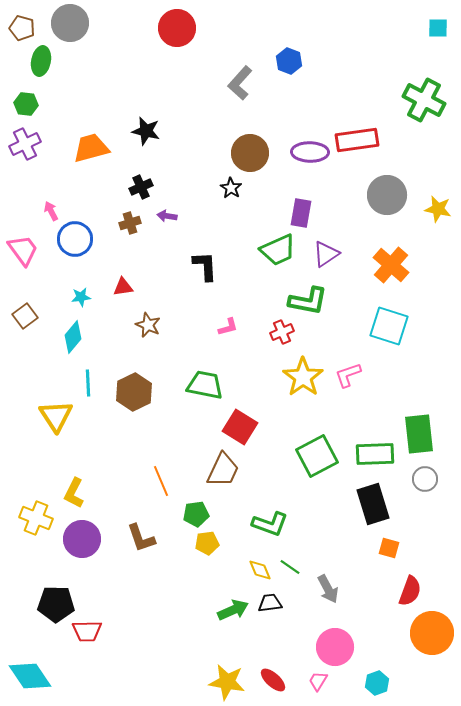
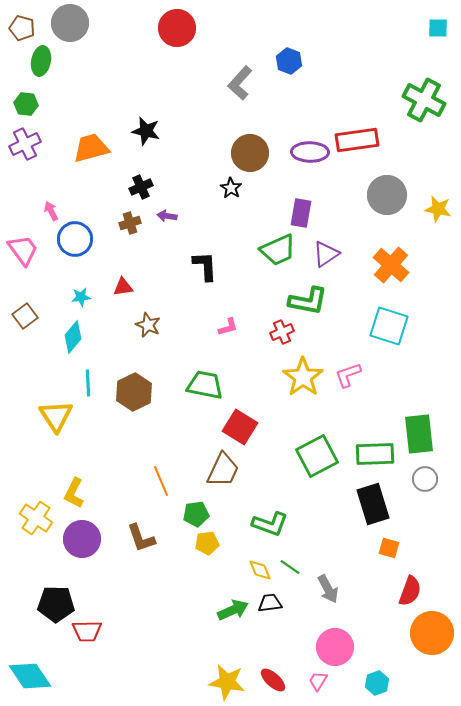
yellow cross at (36, 518): rotated 12 degrees clockwise
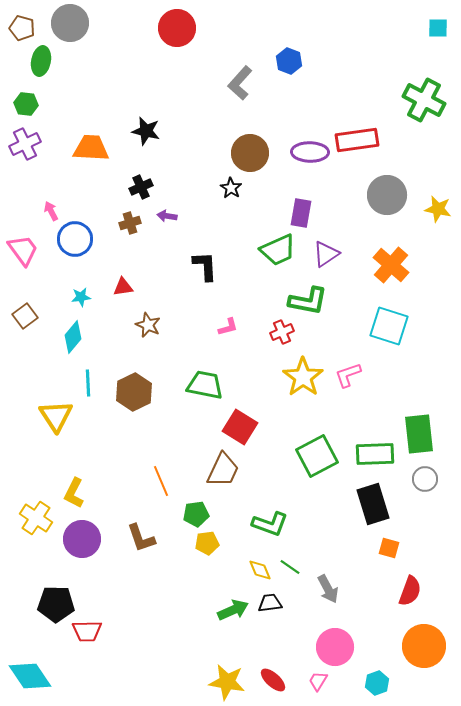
orange trapezoid at (91, 148): rotated 18 degrees clockwise
orange circle at (432, 633): moved 8 px left, 13 px down
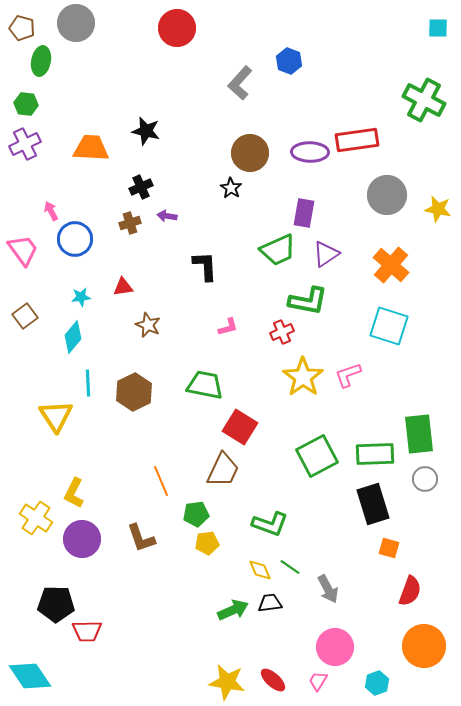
gray circle at (70, 23): moved 6 px right
purple rectangle at (301, 213): moved 3 px right
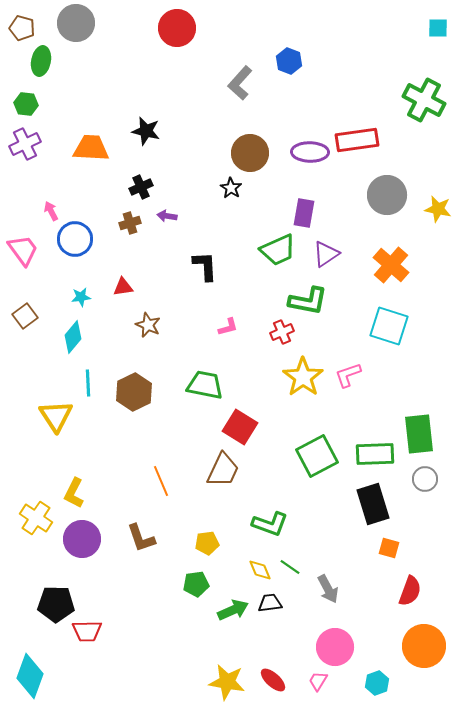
green pentagon at (196, 514): moved 70 px down
cyan diamond at (30, 676): rotated 54 degrees clockwise
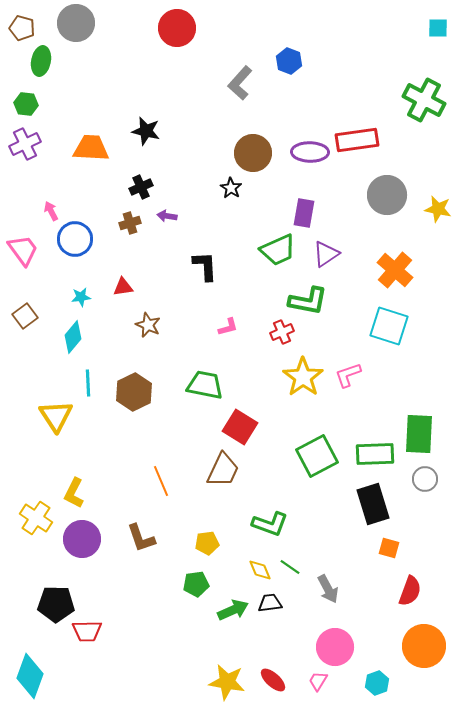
brown circle at (250, 153): moved 3 px right
orange cross at (391, 265): moved 4 px right, 5 px down
green rectangle at (419, 434): rotated 9 degrees clockwise
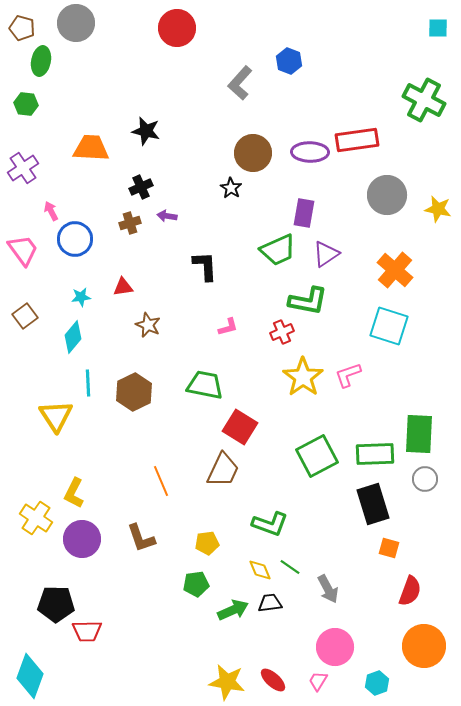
purple cross at (25, 144): moved 2 px left, 24 px down; rotated 8 degrees counterclockwise
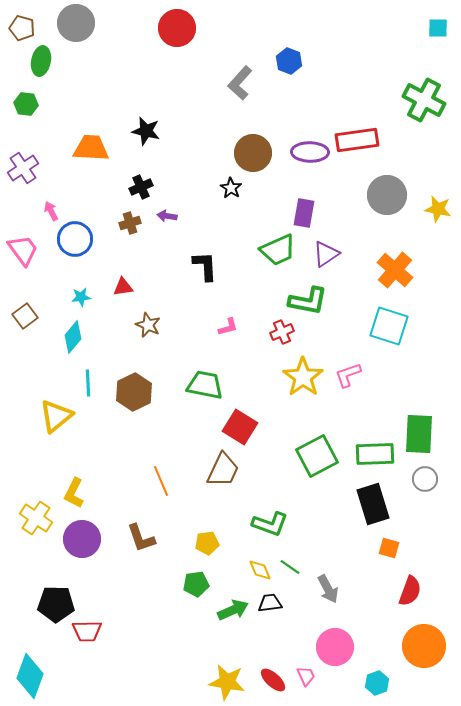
yellow triangle at (56, 416): rotated 24 degrees clockwise
pink trapezoid at (318, 681): moved 12 px left, 5 px up; rotated 125 degrees clockwise
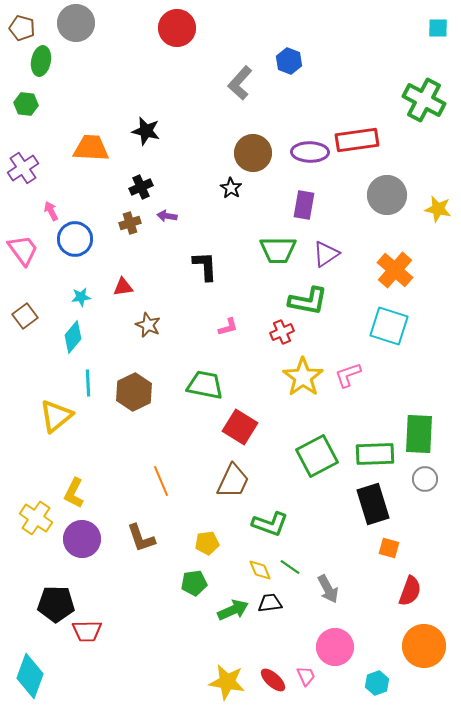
purple rectangle at (304, 213): moved 8 px up
green trapezoid at (278, 250): rotated 24 degrees clockwise
brown trapezoid at (223, 470): moved 10 px right, 11 px down
green pentagon at (196, 584): moved 2 px left, 1 px up
